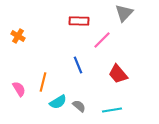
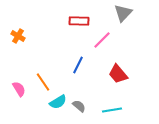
gray triangle: moved 1 px left
blue line: rotated 48 degrees clockwise
orange line: rotated 48 degrees counterclockwise
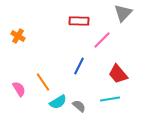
blue line: moved 1 px right, 1 px down
cyan line: moved 2 px left, 11 px up
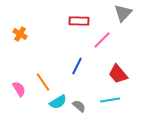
orange cross: moved 2 px right, 2 px up
blue line: moved 2 px left
cyan line: moved 1 px down
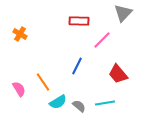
cyan line: moved 5 px left, 3 px down
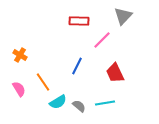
gray triangle: moved 3 px down
orange cross: moved 21 px down
red trapezoid: moved 3 px left, 1 px up; rotated 15 degrees clockwise
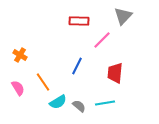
red trapezoid: rotated 30 degrees clockwise
pink semicircle: moved 1 px left, 1 px up
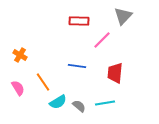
blue line: rotated 72 degrees clockwise
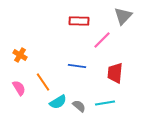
pink semicircle: moved 1 px right
